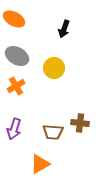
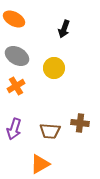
brown trapezoid: moved 3 px left, 1 px up
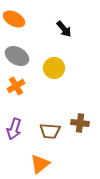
black arrow: rotated 60 degrees counterclockwise
orange triangle: rotated 10 degrees counterclockwise
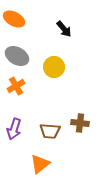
yellow circle: moved 1 px up
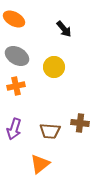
orange cross: rotated 18 degrees clockwise
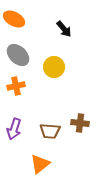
gray ellipse: moved 1 px right, 1 px up; rotated 15 degrees clockwise
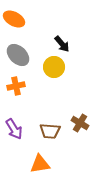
black arrow: moved 2 px left, 15 px down
brown cross: rotated 24 degrees clockwise
purple arrow: rotated 50 degrees counterclockwise
orange triangle: rotated 30 degrees clockwise
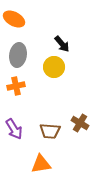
gray ellipse: rotated 55 degrees clockwise
orange triangle: moved 1 px right
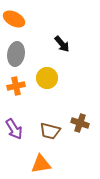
gray ellipse: moved 2 px left, 1 px up
yellow circle: moved 7 px left, 11 px down
brown cross: rotated 12 degrees counterclockwise
brown trapezoid: rotated 10 degrees clockwise
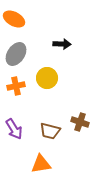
black arrow: rotated 48 degrees counterclockwise
gray ellipse: rotated 25 degrees clockwise
brown cross: moved 1 px up
